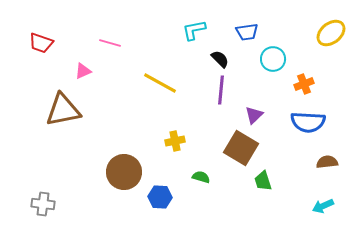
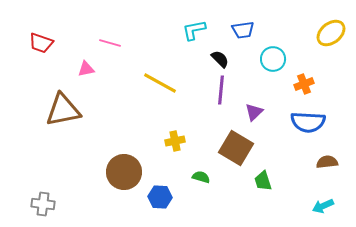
blue trapezoid: moved 4 px left, 2 px up
pink triangle: moved 3 px right, 2 px up; rotated 12 degrees clockwise
purple triangle: moved 3 px up
brown square: moved 5 px left
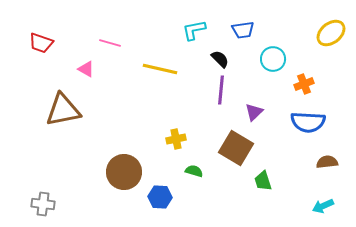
pink triangle: rotated 42 degrees clockwise
yellow line: moved 14 px up; rotated 16 degrees counterclockwise
yellow cross: moved 1 px right, 2 px up
green semicircle: moved 7 px left, 6 px up
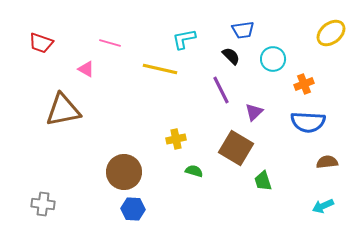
cyan L-shape: moved 10 px left, 9 px down
black semicircle: moved 11 px right, 3 px up
purple line: rotated 32 degrees counterclockwise
blue hexagon: moved 27 px left, 12 px down
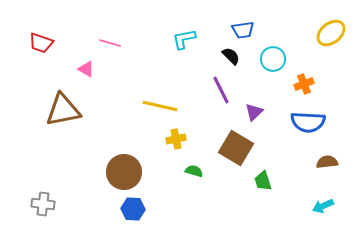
yellow line: moved 37 px down
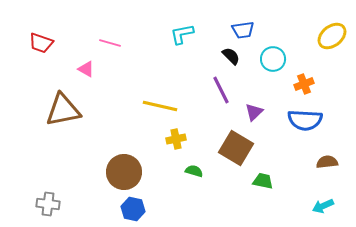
yellow ellipse: moved 1 px right, 3 px down
cyan L-shape: moved 2 px left, 5 px up
blue semicircle: moved 3 px left, 2 px up
green trapezoid: rotated 120 degrees clockwise
gray cross: moved 5 px right
blue hexagon: rotated 10 degrees clockwise
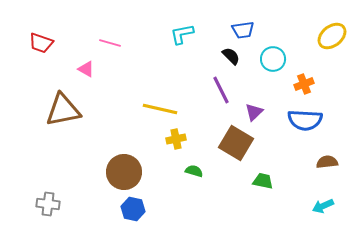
yellow line: moved 3 px down
brown square: moved 5 px up
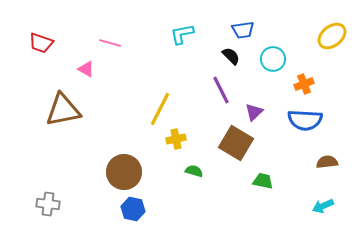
yellow line: rotated 76 degrees counterclockwise
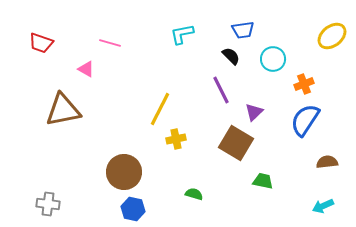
blue semicircle: rotated 120 degrees clockwise
green semicircle: moved 23 px down
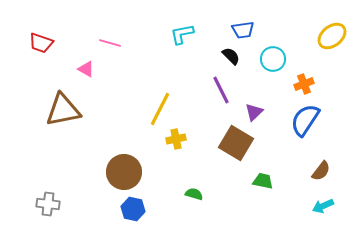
brown semicircle: moved 6 px left, 9 px down; rotated 135 degrees clockwise
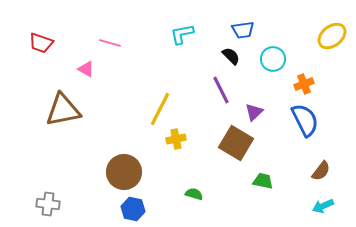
blue semicircle: rotated 120 degrees clockwise
